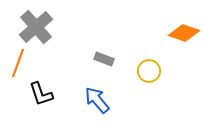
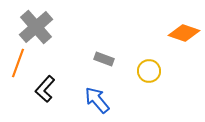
black L-shape: moved 4 px right, 5 px up; rotated 60 degrees clockwise
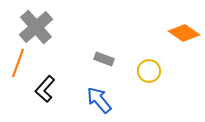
orange diamond: rotated 16 degrees clockwise
blue arrow: moved 2 px right
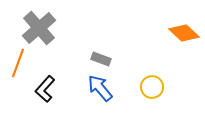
gray cross: moved 3 px right, 1 px down
orange diamond: rotated 8 degrees clockwise
gray rectangle: moved 3 px left
yellow circle: moved 3 px right, 16 px down
blue arrow: moved 1 px right, 12 px up
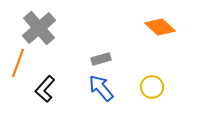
orange diamond: moved 24 px left, 6 px up
gray rectangle: rotated 36 degrees counterclockwise
blue arrow: moved 1 px right
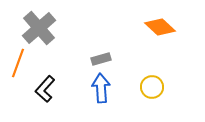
blue arrow: rotated 36 degrees clockwise
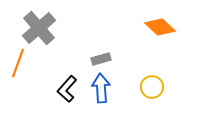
black L-shape: moved 22 px right
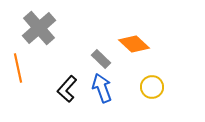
orange diamond: moved 26 px left, 17 px down
gray rectangle: rotated 60 degrees clockwise
orange line: moved 5 px down; rotated 32 degrees counterclockwise
blue arrow: moved 1 px right; rotated 16 degrees counterclockwise
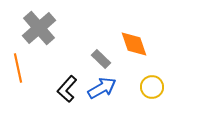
orange diamond: rotated 28 degrees clockwise
blue arrow: rotated 80 degrees clockwise
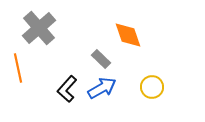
orange diamond: moved 6 px left, 9 px up
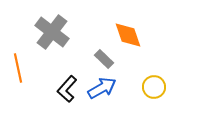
gray cross: moved 13 px right, 4 px down; rotated 12 degrees counterclockwise
gray rectangle: moved 3 px right
yellow circle: moved 2 px right
